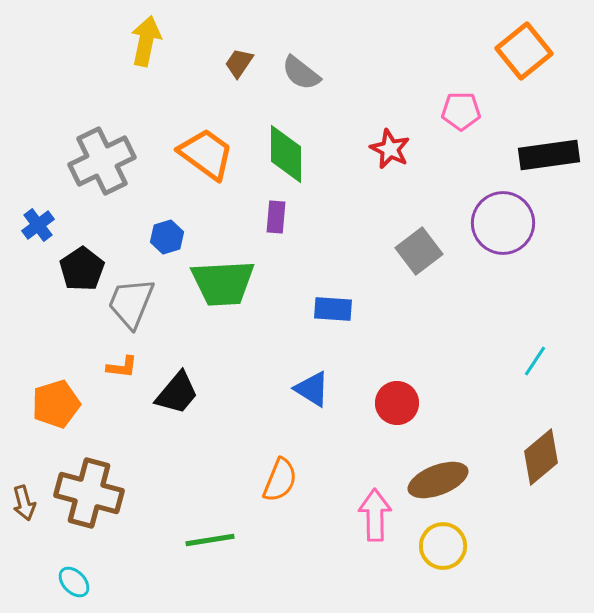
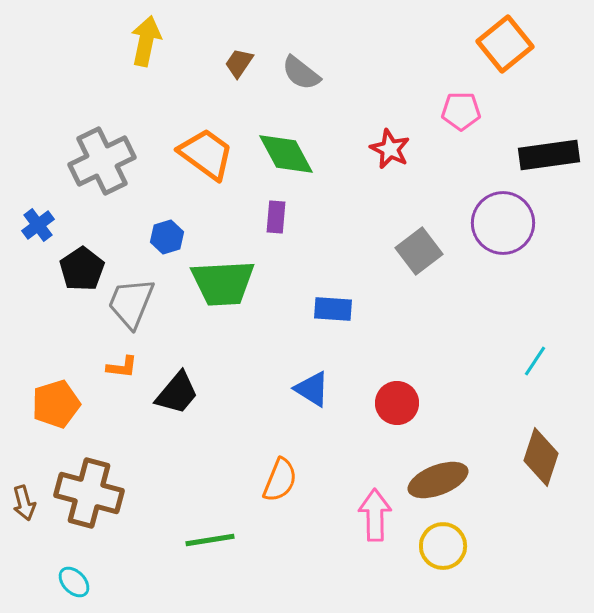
orange square: moved 19 px left, 7 px up
green diamond: rotated 28 degrees counterclockwise
brown diamond: rotated 32 degrees counterclockwise
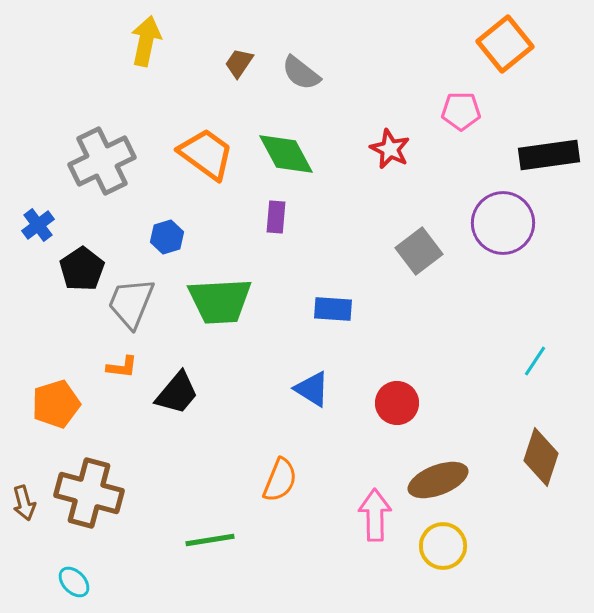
green trapezoid: moved 3 px left, 18 px down
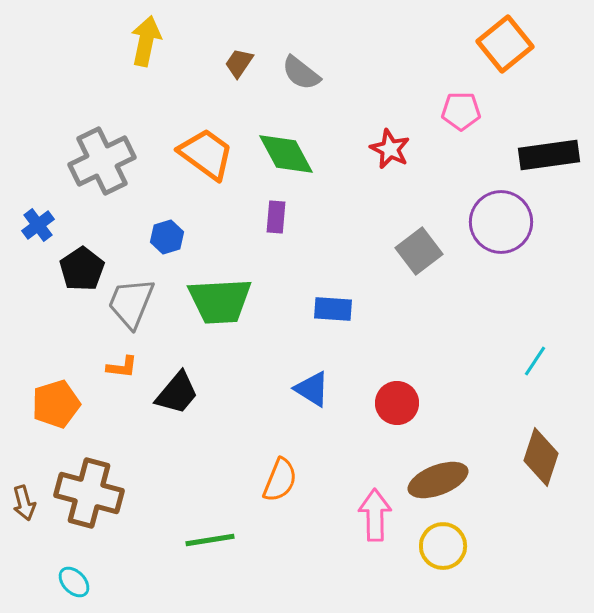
purple circle: moved 2 px left, 1 px up
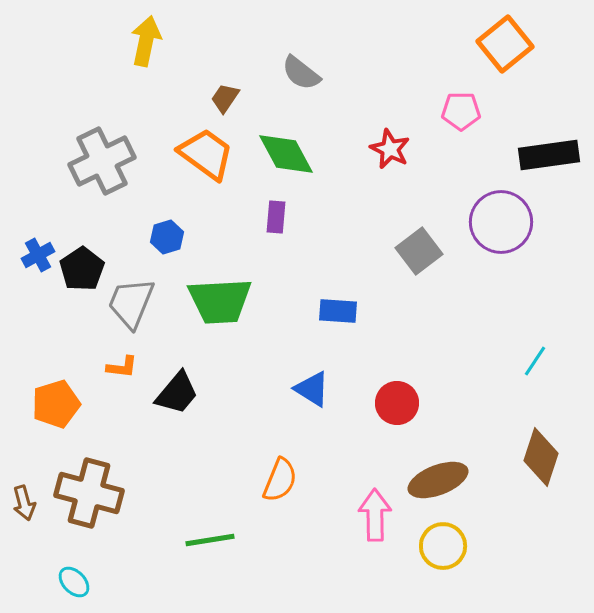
brown trapezoid: moved 14 px left, 35 px down
blue cross: moved 30 px down; rotated 8 degrees clockwise
blue rectangle: moved 5 px right, 2 px down
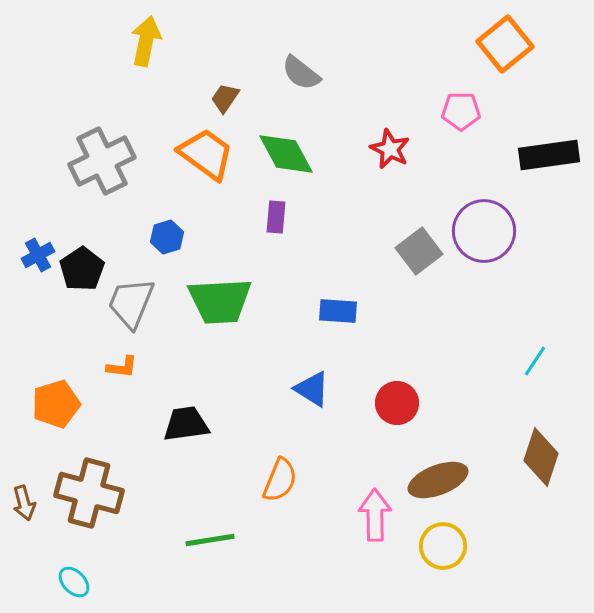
purple circle: moved 17 px left, 9 px down
black trapezoid: moved 9 px right, 31 px down; rotated 138 degrees counterclockwise
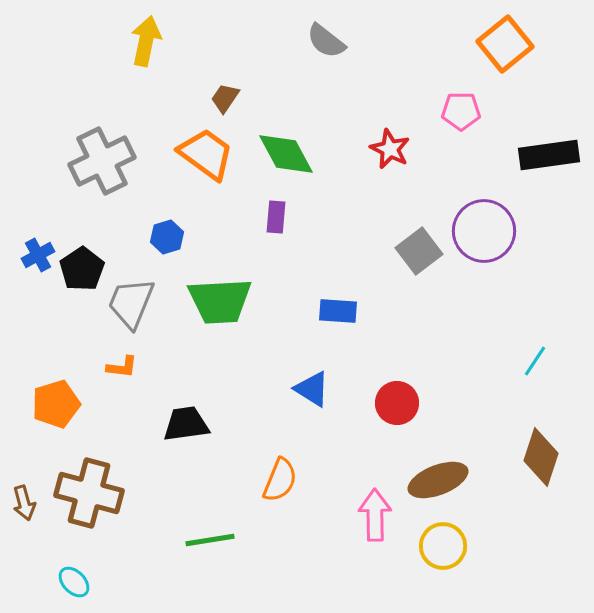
gray semicircle: moved 25 px right, 32 px up
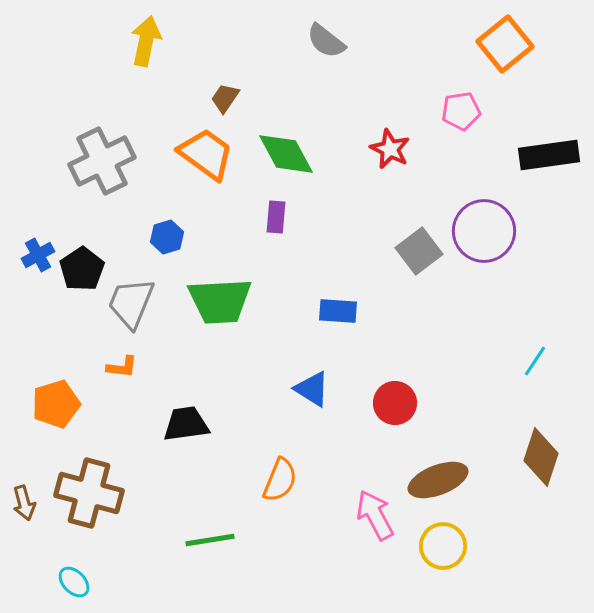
pink pentagon: rotated 9 degrees counterclockwise
red circle: moved 2 px left
pink arrow: rotated 27 degrees counterclockwise
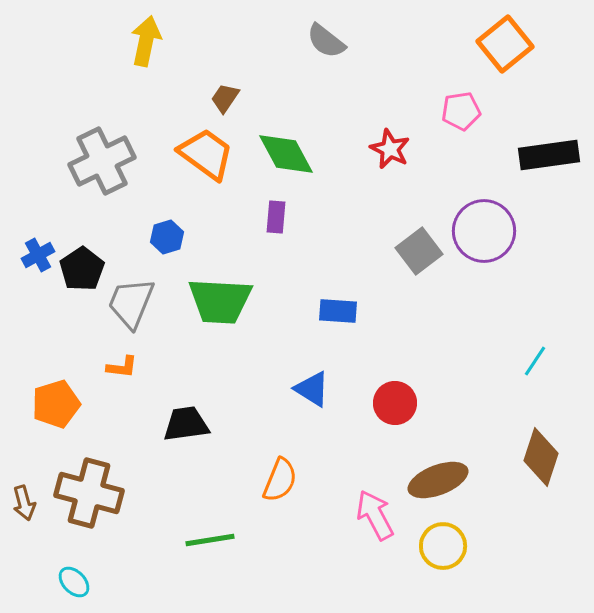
green trapezoid: rotated 6 degrees clockwise
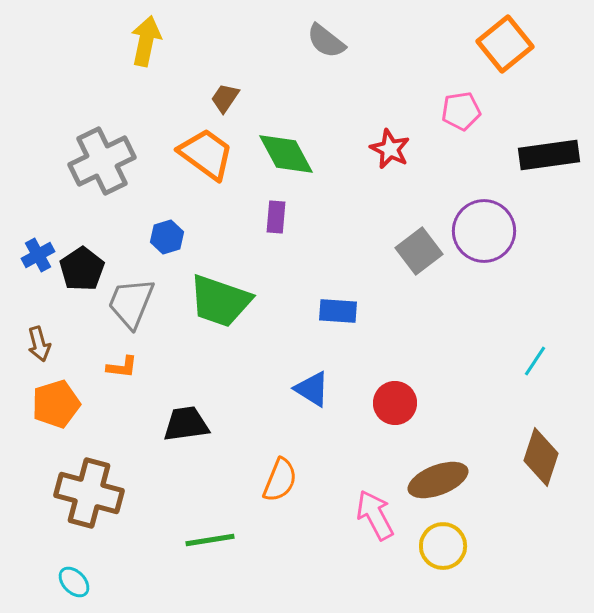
green trapezoid: rotated 16 degrees clockwise
brown arrow: moved 15 px right, 159 px up
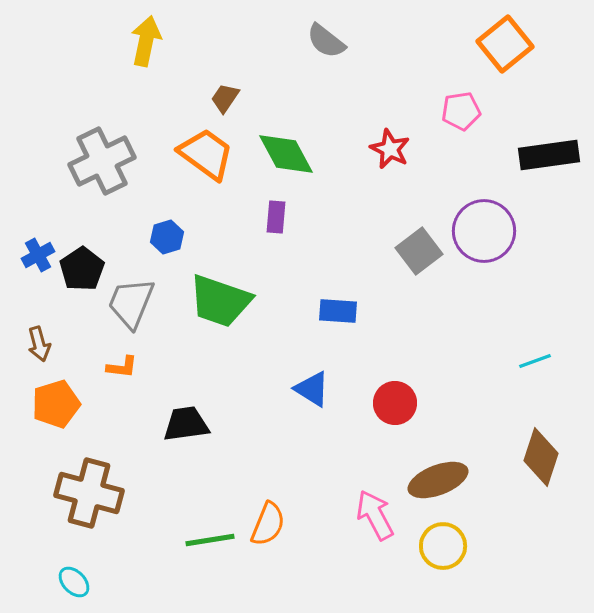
cyan line: rotated 36 degrees clockwise
orange semicircle: moved 12 px left, 44 px down
